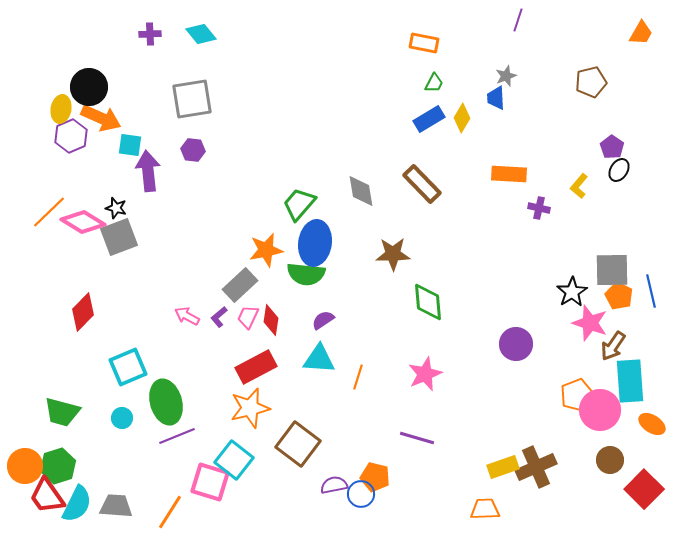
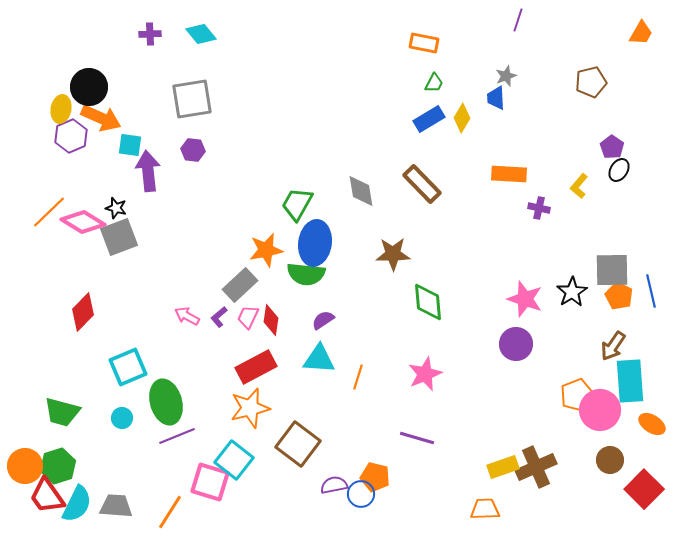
green trapezoid at (299, 204): moved 2 px left; rotated 12 degrees counterclockwise
pink star at (590, 323): moved 65 px left, 24 px up
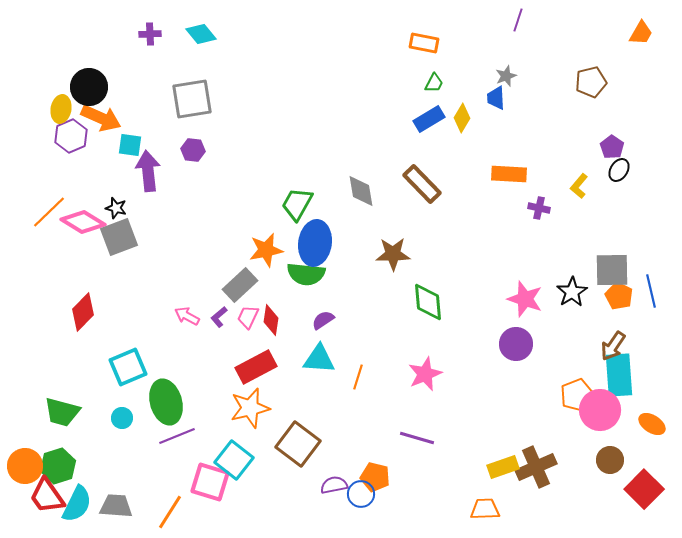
cyan rectangle at (630, 381): moved 11 px left, 6 px up
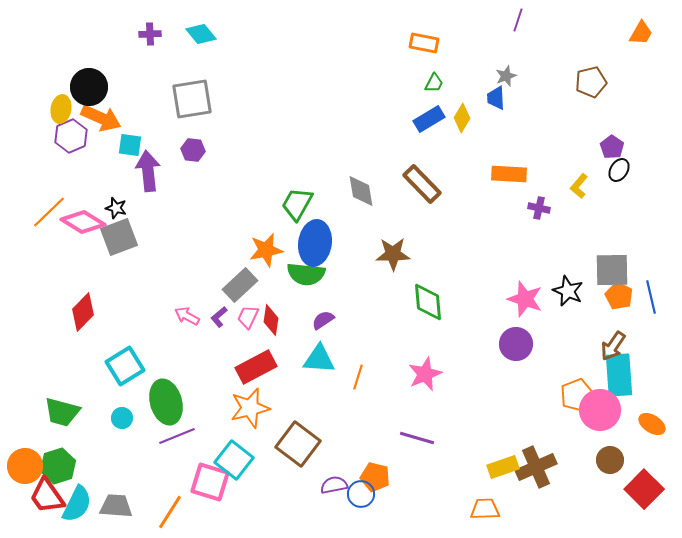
blue line at (651, 291): moved 6 px down
black star at (572, 292): moved 4 px left, 1 px up; rotated 16 degrees counterclockwise
cyan square at (128, 367): moved 3 px left, 1 px up; rotated 9 degrees counterclockwise
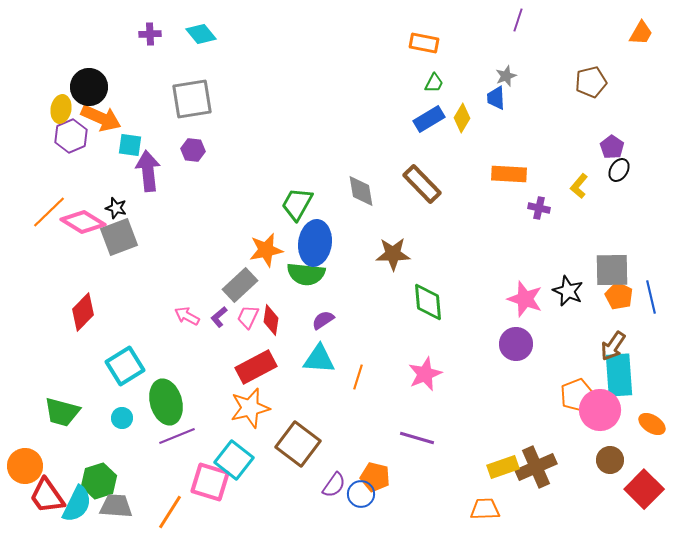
green hexagon at (58, 466): moved 41 px right, 15 px down
purple semicircle at (334, 485): rotated 136 degrees clockwise
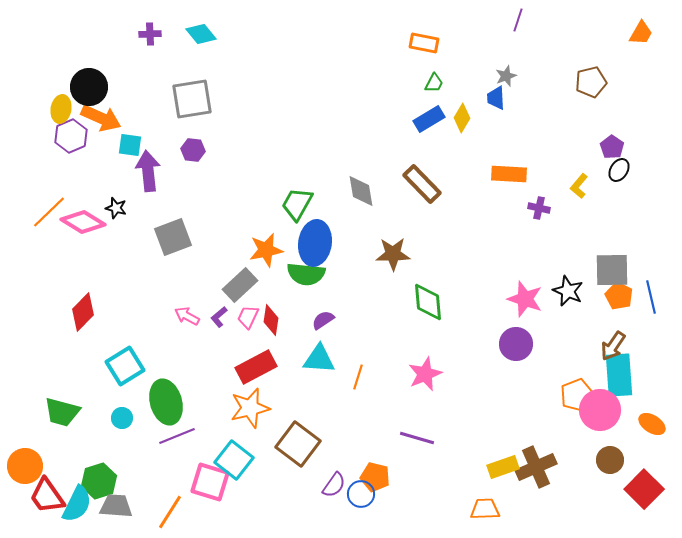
gray square at (119, 237): moved 54 px right
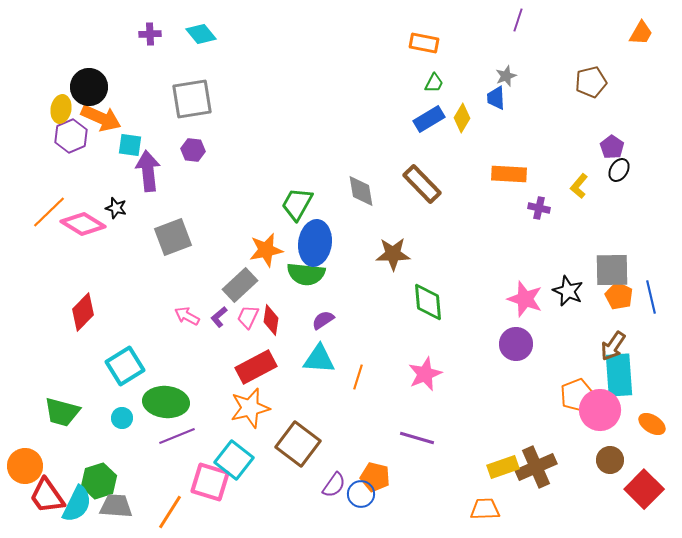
pink diamond at (83, 222): moved 2 px down
green ellipse at (166, 402): rotated 69 degrees counterclockwise
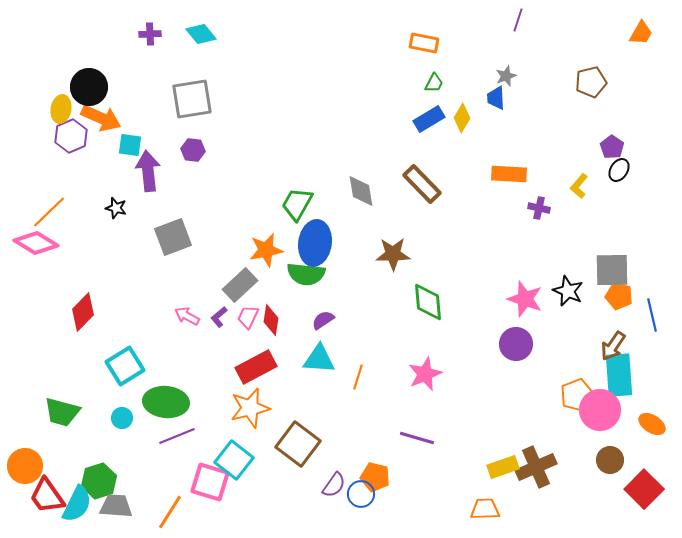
pink diamond at (83, 224): moved 47 px left, 19 px down
orange pentagon at (619, 296): rotated 12 degrees counterclockwise
blue line at (651, 297): moved 1 px right, 18 px down
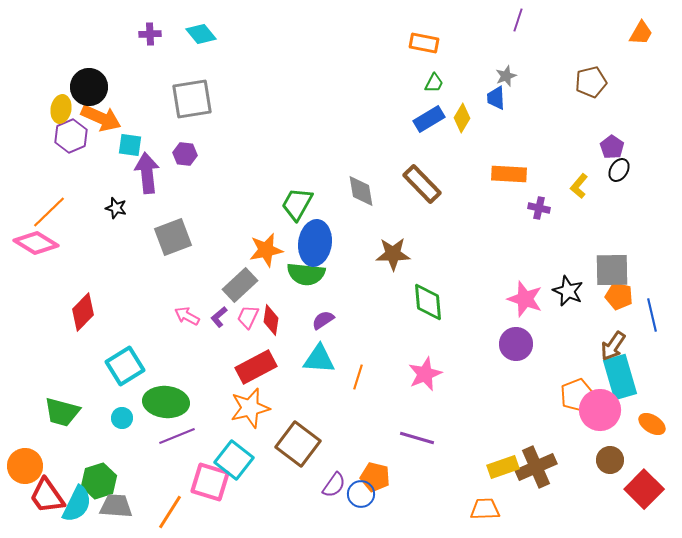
purple hexagon at (193, 150): moved 8 px left, 4 px down
purple arrow at (148, 171): moved 1 px left, 2 px down
cyan rectangle at (619, 375): moved 1 px right, 2 px down; rotated 12 degrees counterclockwise
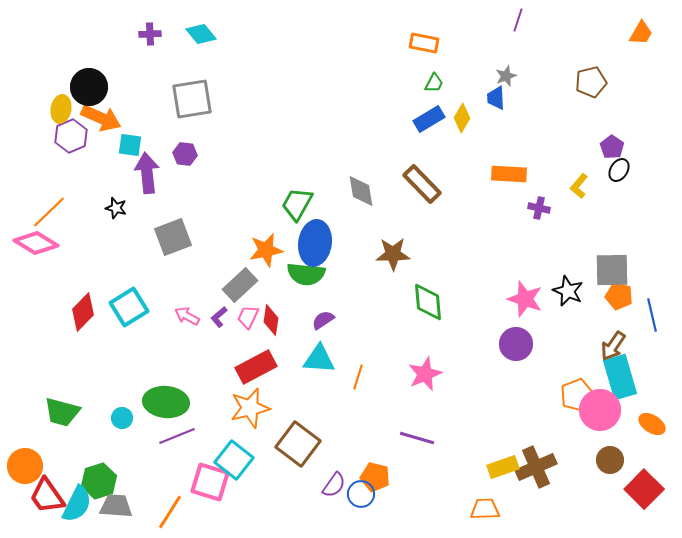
cyan square at (125, 366): moved 4 px right, 59 px up
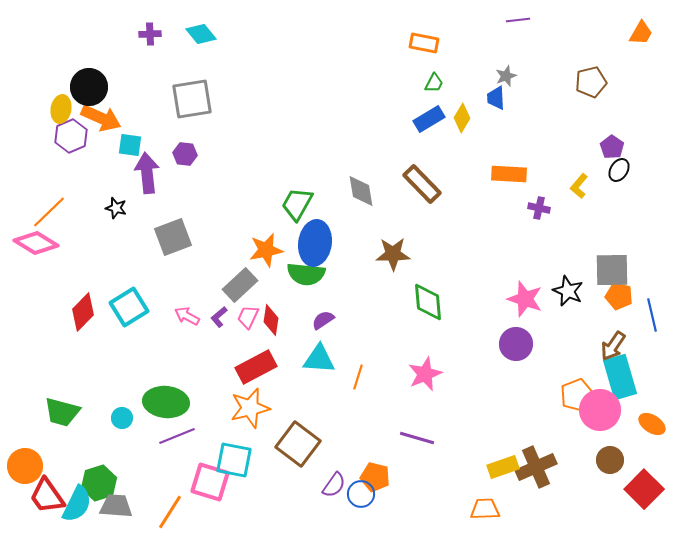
purple line at (518, 20): rotated 65 degrees clockwise
cyan square at (234, 460): rotated 27 degrees counterclockwise
green hexagon at (99, 481): moved 2 px down
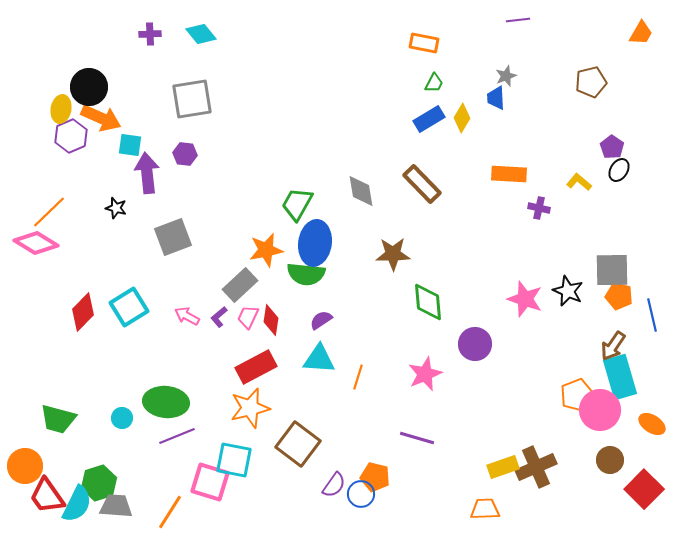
yellow L-shape at (579, 186): moved 4 px up; rotated 90 degrees clockwise
purple semicircle at (323, 320): moved 2 px left
purple circle at (516, 344): moved 41 px left
green trapezoid at (62, 412): moved 4 px left, 7 px down
